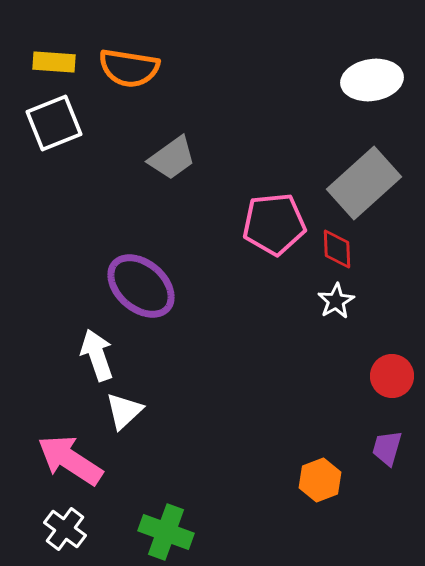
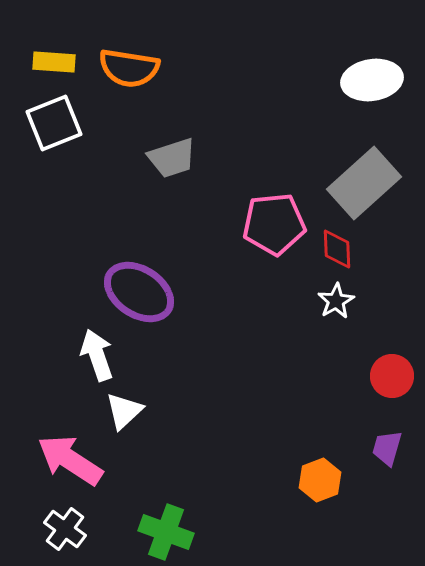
gray trapezoid: rotated 18 degrees clockwise
purple ellipse: moved 2 px left, 6 px down; rotated 8 degrees counterclockwise
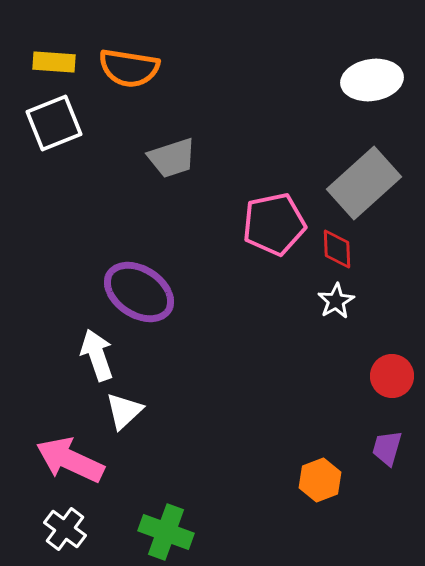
pink pentagon: rotated 6 degrees counterclockwise
pink arrow: rotated 8 degrees counterclockwise
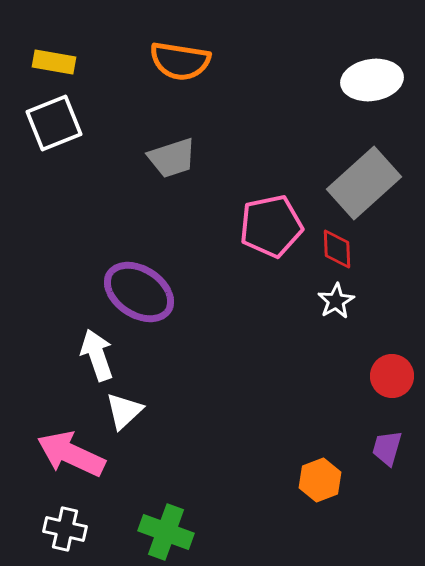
yellow rectangle: rotated 6 degrees clockwise
orange semicircle: moved 51 px right, 7 px up
pink pentagon: moved 3 px left, 2 px down
pink arrow: moved 1 px right, 6 px up
white cross: rotated 24 degrees counterclockwise
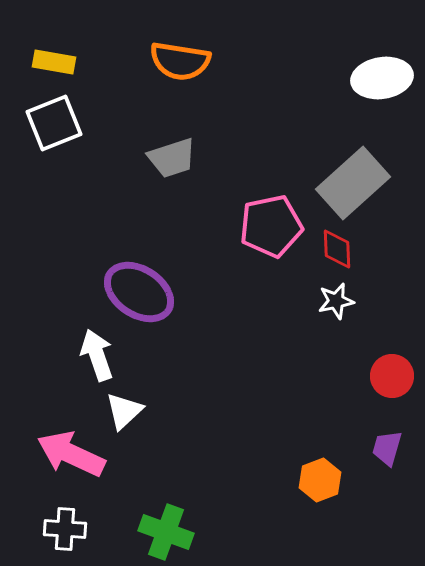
white ellipse: moved 10 px right, 2 px up
gray rectangle: moved 11 px left
white star: rotated 18 degrees clockwise
white cross: rotated 9 degrees counterclockwise
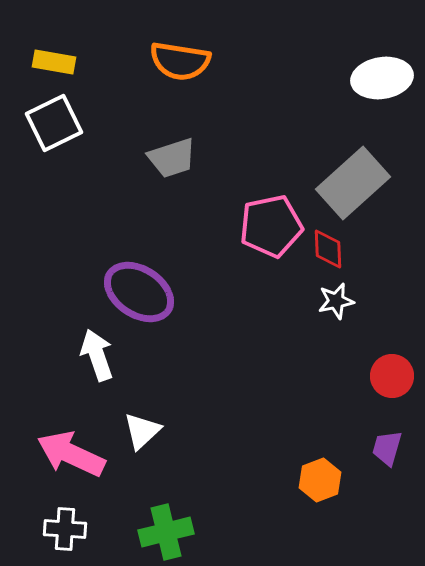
white square: rotated 4 degrees counterclockwise
red diamond: moved 9 px left
white triangle: moved 18 px right, 20 px down
green cross: rotated 34 degrees counterclockwise
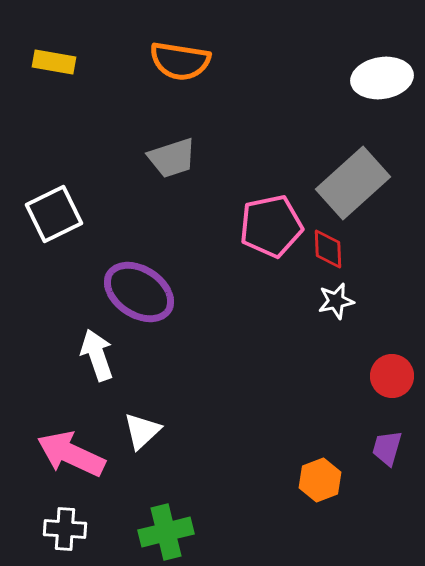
white square: moved 91 px down
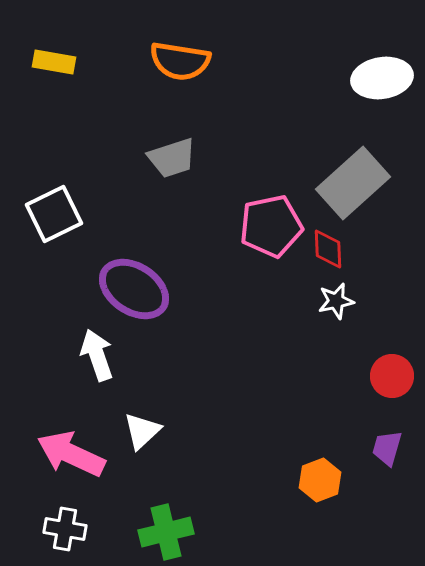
purple ellipse: moved 5 px left, 3 px up
white cross: rotated 6 degrees clockwise
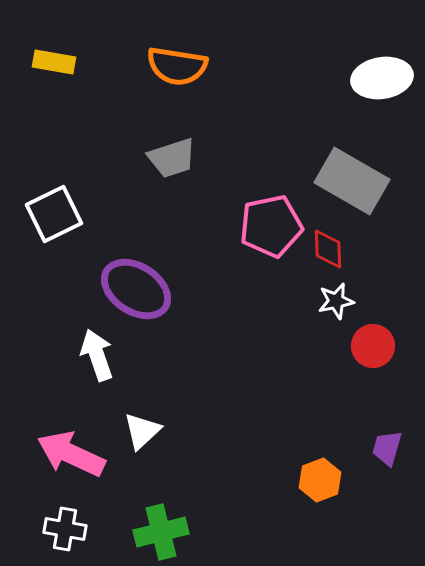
orange semicircle: moved 3 px left, 5 px down
gray rectangle: moved 1 px left, 2 px up; rotated 72 degrees clockwise
purple ellipse: moved 2 px right
red circle: moved 19 px left, 30 px up
green cross: moved 5 px left
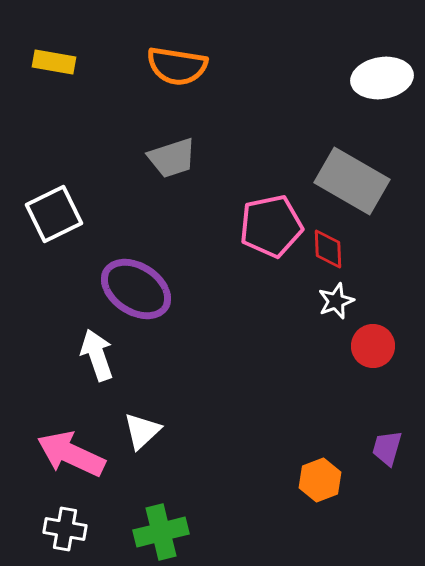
white star: rotated 9 degrees counterclockwise
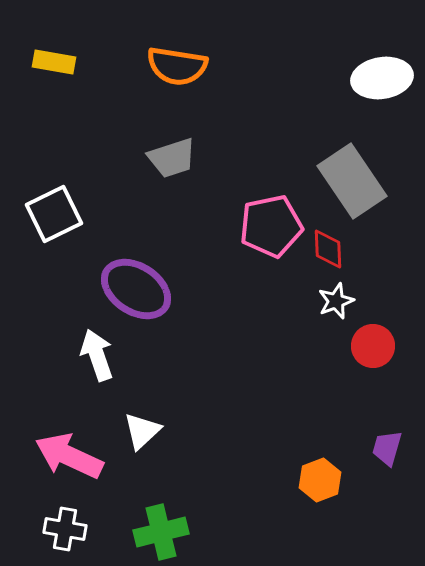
gray rectangle: rotated 26 degrees clockwise
pink arrow: moved 2 px left, 2 px down
